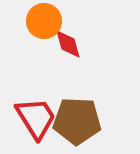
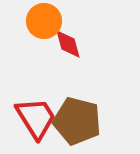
brown pentagon: rotated 12 degrees clockwise
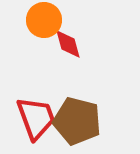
orange circle: moved 1 px up
red trapezoid: rotated 12 degrees clockwise
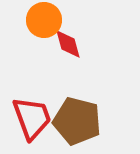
red trapezoid: moved 4 px left
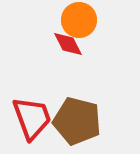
orange circle: moved 35 px right
red diamond: rotated 12 degrees counterclockwise
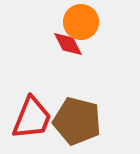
orange circle: moved 2 px right, 2 px down
red trapezoid: rotated 42 degrees clockwise
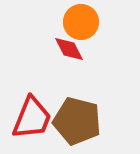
red diamond: moved 1 px right, 5 px down
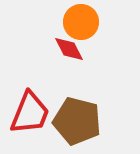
red trapezoid: moved 2 px left, 5 px up
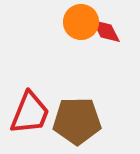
red diamond: moved 37 px right, 18 px up
brown pentagon: rotated 15 degrees counterclockwise
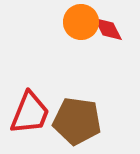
red diamond: moved 2 px right, 2 px up
brown pentagon: rotated 9 degrees clockwise
